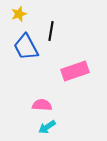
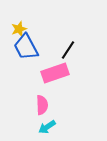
yellow star: moved 15 px down
black line: moved 17 px right, 19 px down; rotated 24 degrees clockwise
pink rectangle: moved 20 px left, 2 px down
pink semicircle: rotated 84 degrees clockwise
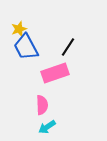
black line: moved 3 px up
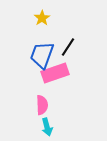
yellow star: moved 23 px right, 11 px up; rotated 14 degrees counterclockwise
blue trapezoid: moved 16 px right, 8 px down; rotated 48 degrees clockwise
cyan arrow: rotated 72 degrees counterclockwise
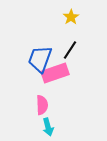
yellow star: moved 29 px right, 1 px up
black line: moved 2 px right, 3 px down
blue trapezoid: moved 2 px left, 4 px down
cyan arrow: moved 1 px right
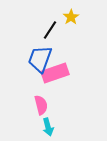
black line: moved 20 px left, 20 px up
pink semicircle: moved 1 px left; rotated 12 degrees counterclockwise
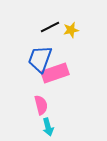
yellow star: moved 13 px down; rotated 21 degrees clockwise
black line: moved 3 px up; rotated 30 degrees clockwise
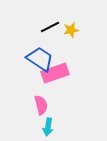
blue trapezoid: rotated 104 degrees clockwise
cyan arrow: rotated 24 degrees clockwise
